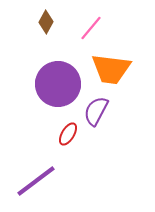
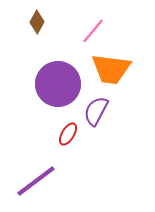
brown diamond: moved 9 px left
pink line: moved 2 px right, 3 px down
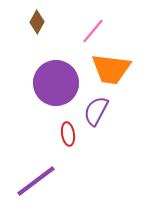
purple circle: moved 2 px left, 1 px up
red ellipse: rotated 40 degrees counterclockwise
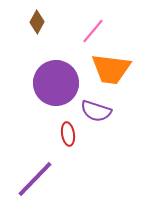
purple semicircle: rotated 100 degrees counterclockwise
purple line: moved 1 px left, 2 px up; rotated 9 degrees counterclockwise
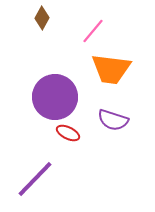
brown diamond: moved 5 px right, 4 px up
purple circle: moved 1 px left, 14 px down
purple semicircle: moved 17 px right, 9 px down
red ellipse: moved 1 px up; rotated 55 degrees counterclockwise
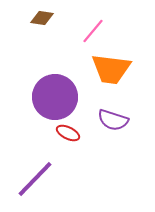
brown diamond: rotated 70 degrees clockwise
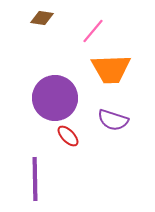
orange trapezoid: rotated 9 degrees counterclockwise
purple circle: moved 1 px down
red ellipse: moved 3 px down; rotated 20 degrees clockwise
purple line: rotated 45 degrees counterclockwise
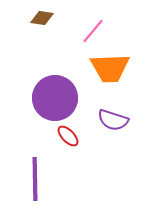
orange trapezoid: moved 1 px left, 1 px up
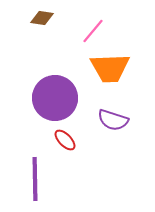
red ellipse: moved 3 px left, 4 px down
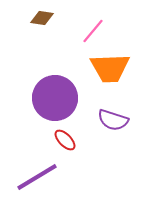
purple line: moved 2 px right, 2 px up; rotated 60 degrees clockwise
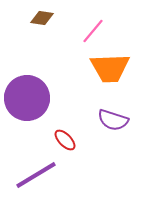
purple circle: moved 28 px left
purple line: moved 1 px left, 2 px up
